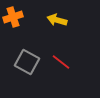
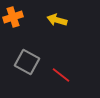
red line: moved 13 px down
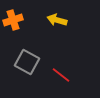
orange cross: moved 3 px down
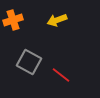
yellow arrow: rotated 36 degrees counterclockwise
gray square: moved 2 px right
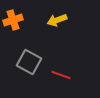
red line: rotated 18 degrees counterclockwise
